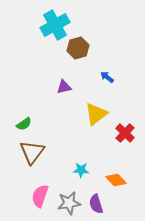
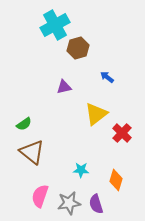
red cross: moved 3 px left
brown triangle: rotated 28 degrees counterclockwise
orange diamond: rotated 60 degrees clockwise
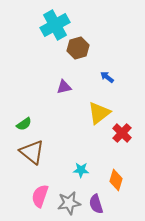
yellow triangle: moved 3 px right, 1 px up
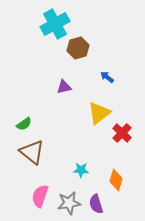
cyan cross: moved 1 px up
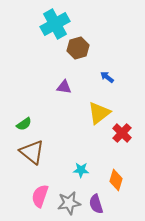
purple triangle: rotated 21 degrees clockwise
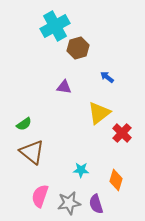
cyan cross: moved 2 px down
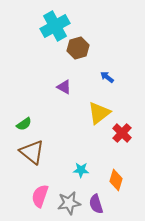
purple triangle: rotated 21 degrees clockwise
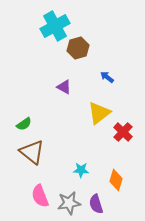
red cross: moved 1 px right, 1 px up
pink semicircle: rotated 40 degrees counterclockwise
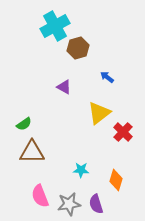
brown triangle: rotated 40 degrees counterclockwise
gray star: moved 1 px down
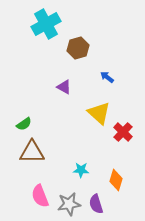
cyan cross: moved 9 px left, 2 px up
yellow triangle: rotated 40 degrees counterclockwise
